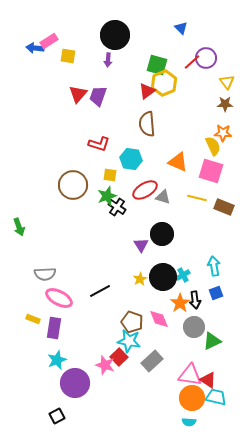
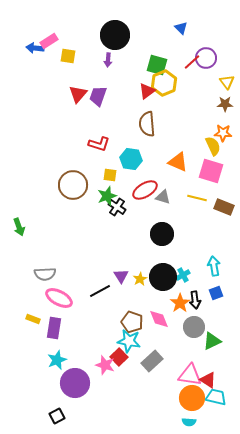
purple triangle at (141, 245): moved 20 px left, 31 px down
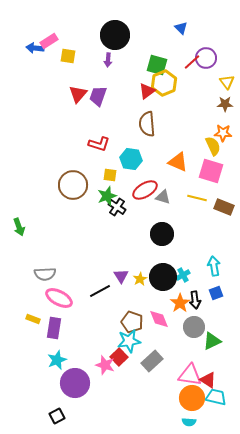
cyan star at (129, 341): rotated 20 degrees counterclockwise
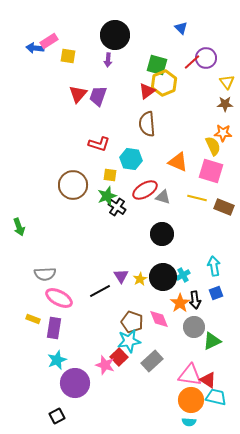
orange circle at (192, 398): moved 1 px left, 2 px down
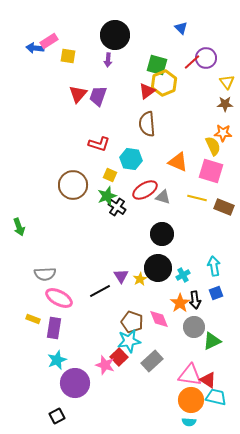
yellow square at (110, 175): rotated 16 degrees clockwise
black circle at (163, 277): moved 5 px left, 9 px up
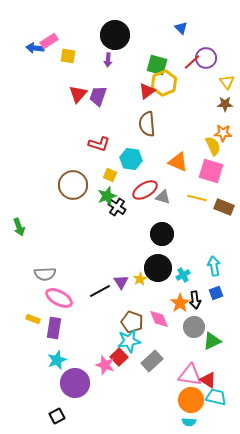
purple triangle at (121, 276): moved 6 px down
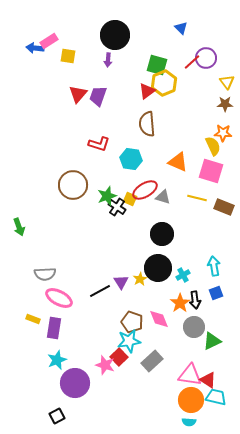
yellow square at (110, 175): moved 20 px right, 24 px down
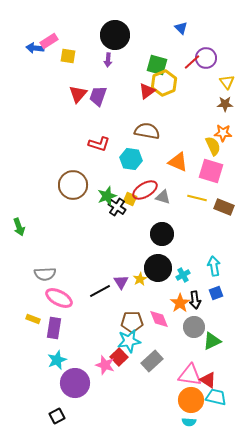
brown semicircle at (147, 124): moved 7 px down; rotated 105 degrees clockwise
brown pentagon at (132, 322): rotated 20 degrees counterclockwise
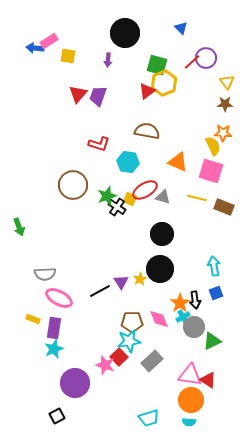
black circle at (115, 35): moved 10 px right, 2 px up
cyan hexagon at (131, 159): moved 3 px left, 3 px down
black circle at (158, 268): moved 2 px right, 1 px down
cyan cross at (183, 275): moved 42 px down
cyan star at (57, 360): moved 3 px left, 11 px up
cyan trapezoid at (216, 397): moved 67 px left, 21 px down; rotated 150 degrees clockwise
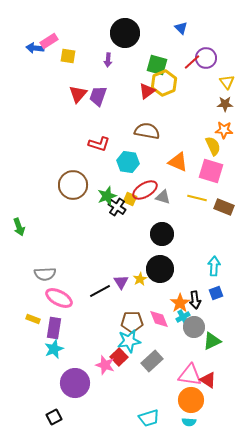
orange star at (223, 133): moved 1 px right, 3 px up
cyan arrow at (214, 266): rotated 12 degrees clockwise
black square at (57, 416): moved 3 px left, 1 px down
